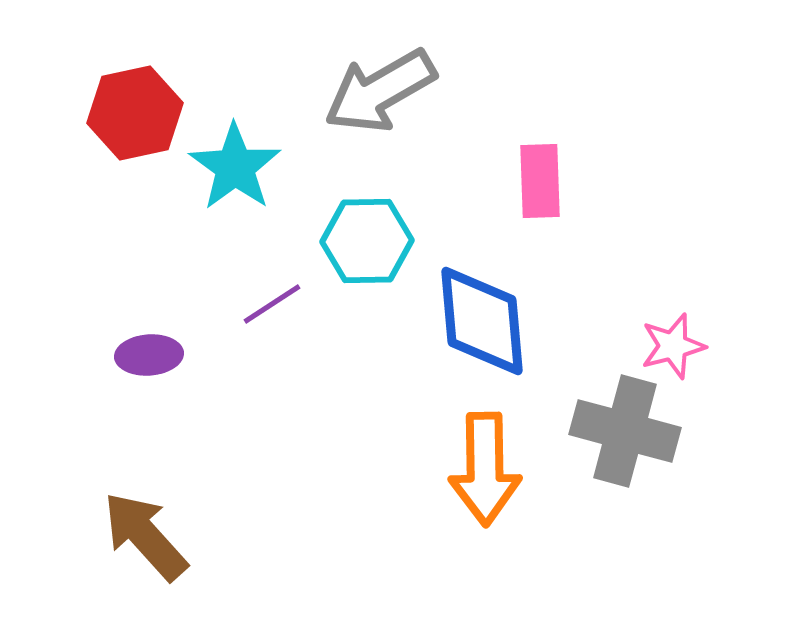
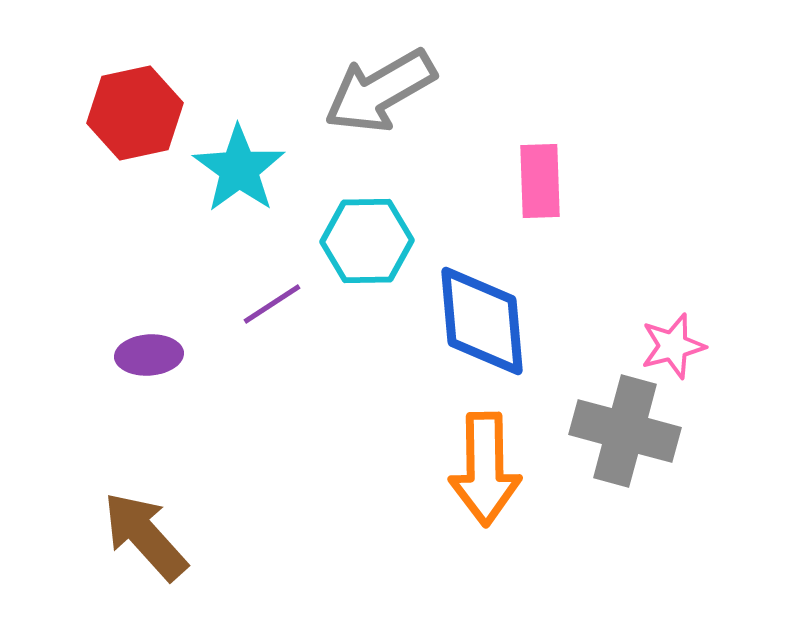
cyan star: moved 4 px right, 2 px down
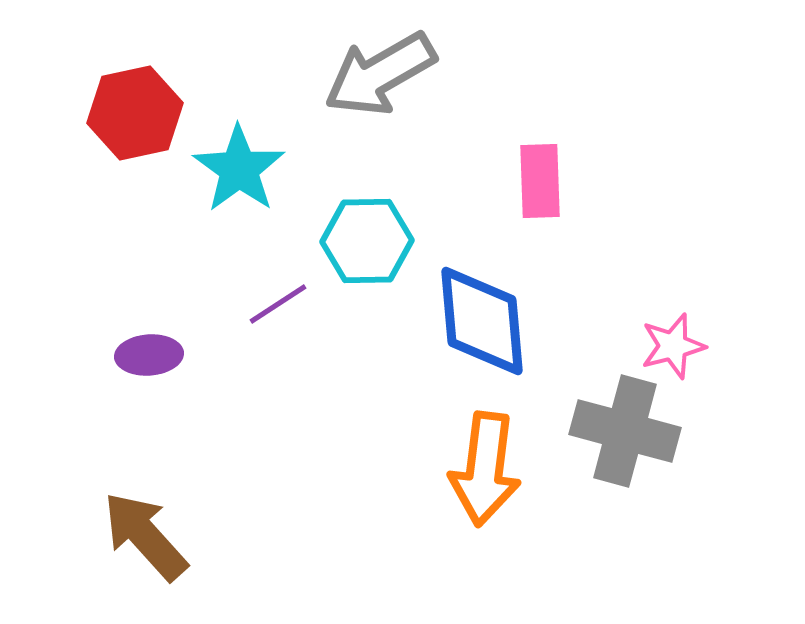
gray arrow: moved 17 px up
purple line: moved 6 px right
orange arrow: rotated 8 degrees clockwise
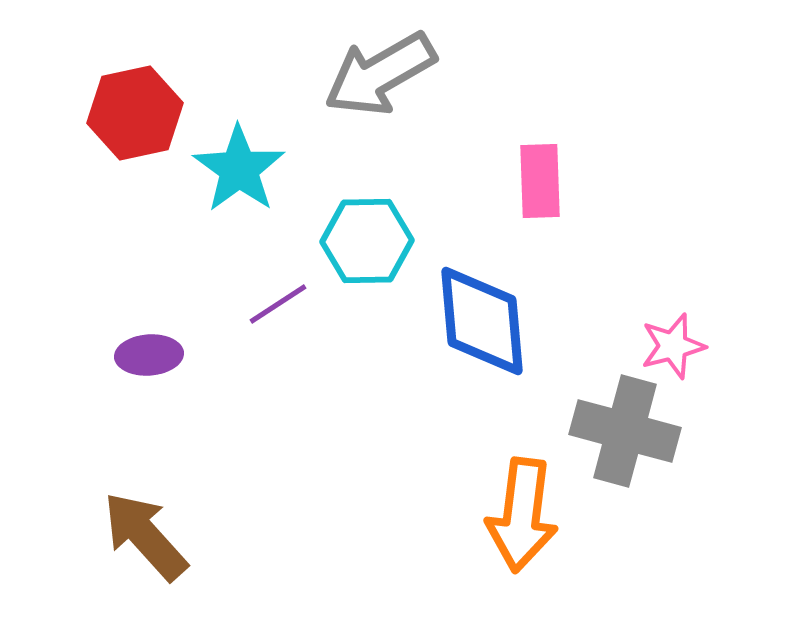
orange arrow: moved 37 px right, 46 px down
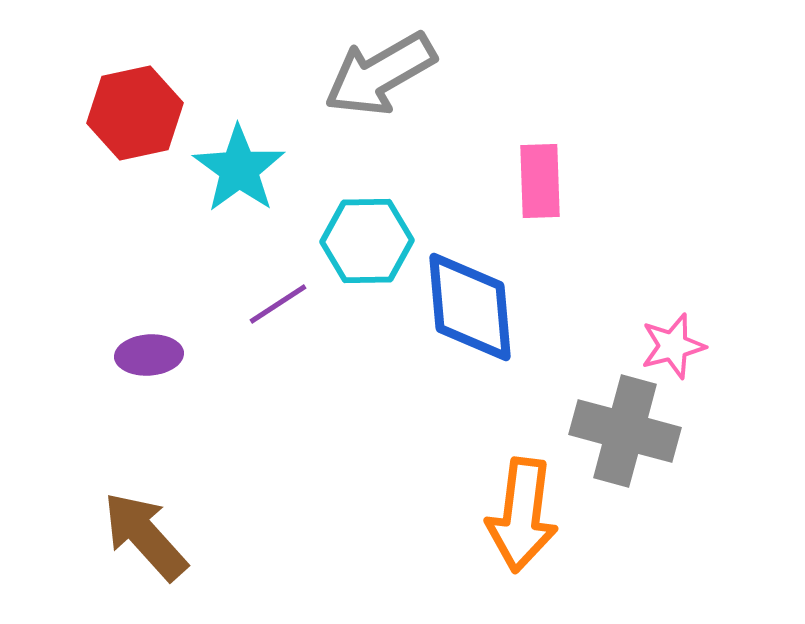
blue diamond: moved 12 px left, 14 px up
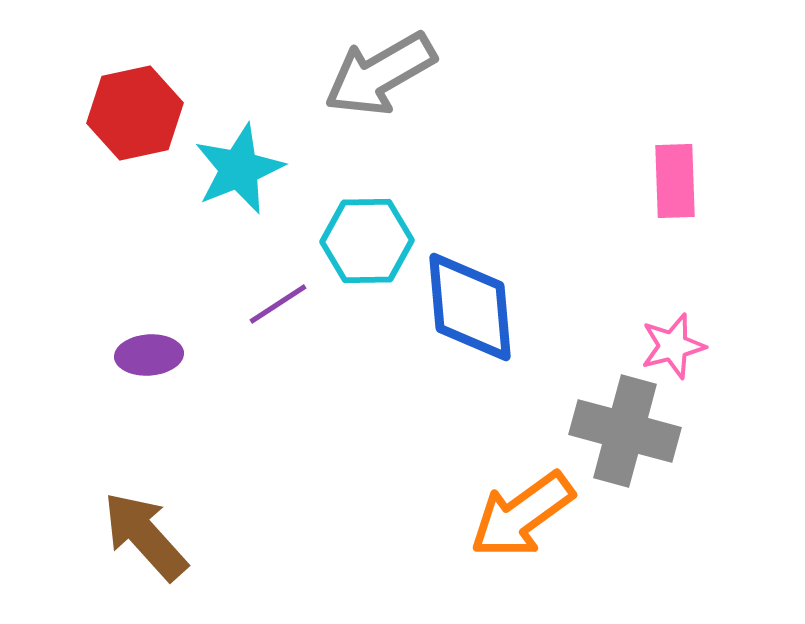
cyan star: rotated 14 degrees clockwise
pink rectangle: moved 135 px right
orange arrow: rotated 47 degrees clockwise
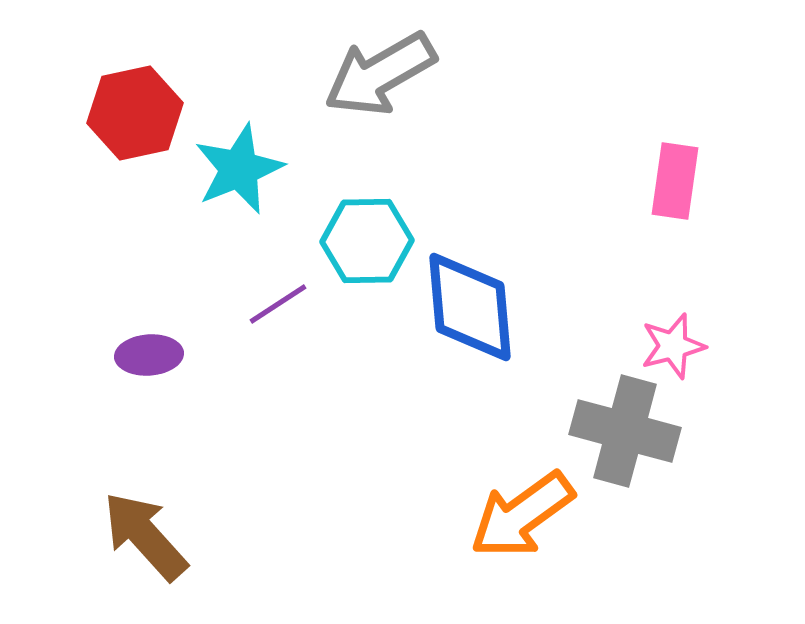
pink rectangle: rotated 10 degrees clockwise
